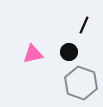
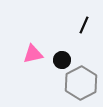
black circle: moved 7 px left, 8 px down
gray hexagon: rotated 12 degrees clockwise
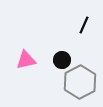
pink triangle: moved 7 px left, 6 px down
gray hexagon: moved 1 px left, 1 px up
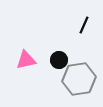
black circle: moved 3 px left
gray hexagon: moved 1 px left, 3 px up; rotated 20 degrees clockwise
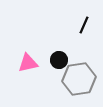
pink triangle: moved 2 px right, 3 px down
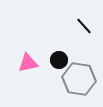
black line: moved 1 px down; rotated 66 degrees counterclockwise
gray hexagon: rotated 16 degrees clockwise
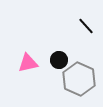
black line: moved 2 px right
gray hexagon: rotated 16 degrees clockwise
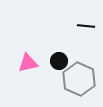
black line: rotated 42 degrees counterclockwise
black circle: moved 1 px down
